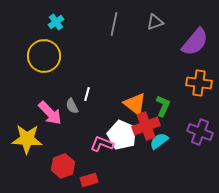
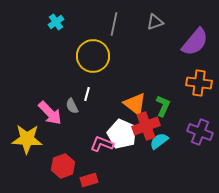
yellow circle: moved 49 px right
white pentagon: moved 1 px up
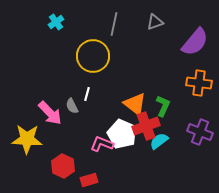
red hexagon: rotated 15 degrees counterclockwise
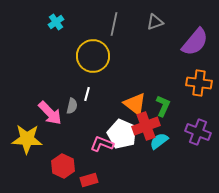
gray semicircle: rotated 140 degrees counterclockwise
purple cross: moved 2 px left
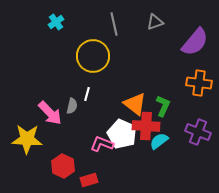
gray line: rotated 25 degrees counterclockwise
red cross: rotated 24 degrees clockwise
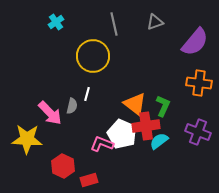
red cross: rotated 12 degrees counterclockwise
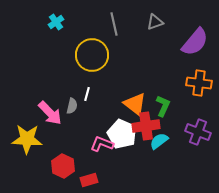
yellow circle: moved 1 px left, 1 px up
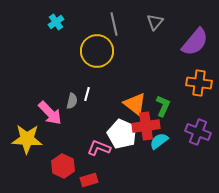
gray triangle: rotated 30 degrees counterclockwise
yellow circle: moved 5 px right, 4 px up
gray semicircle: moved 5 px up
pink L-shape: moved 3 px left, 4 px down
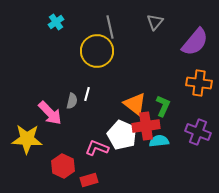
gray line: moved 4 px left, 3 px down
white pentagon: moved 1 px down
cyan semicircle: rotated 30 degrees clockwise
pink L-shape: moved 2 px left
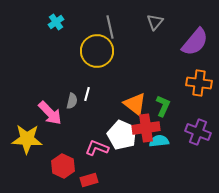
red cross: moved 2 px down
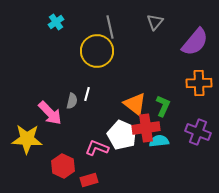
orange cross: rotated 10 degrees counterclockwise
